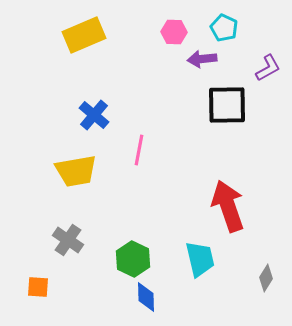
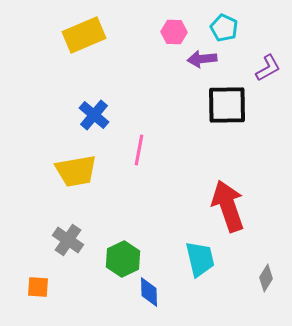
green hexagon: moved 10 px left; rotated 8 degrees clockwise
blue diamond: moved 3 px right, 5 px up
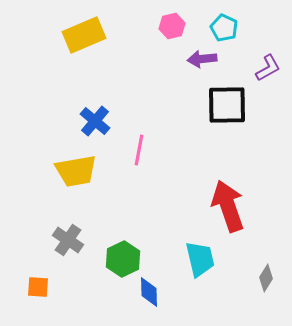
pink hexagon: moved 2 px left, 6 px up; rotated 15 degrees counterclockwise
blue cross: moved 1 px right, 6 px down
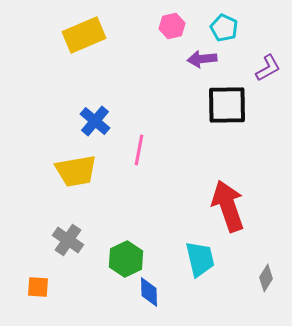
green hexagon: moved 3 px right
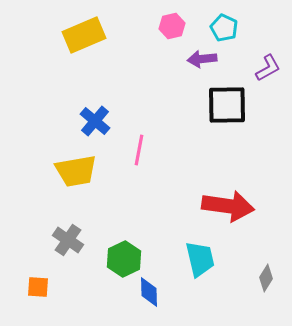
red arrow: rotated 117 degrees clockwise
green hexagon: moved 2 px left
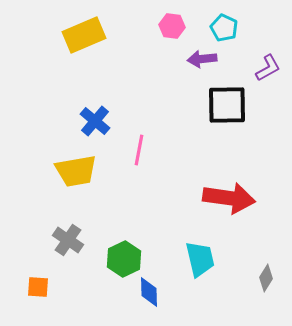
pink hexagon: rotated 20 degrees clockwise
red arrow: moved 1 px right, 8 px up
